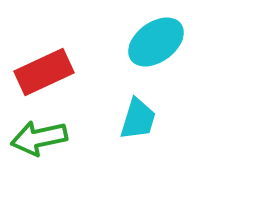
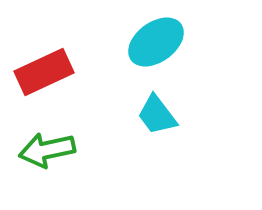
cyan trapezoid: moved 19 px right, 4 px up; rotated 126 degrees clockwise
green arrow: moved 8 px right, 12 px down
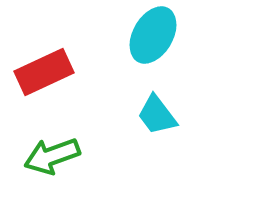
cyan ellipse: moved 3 px left, 7 px up; rotated 24 degrees counterclockwise
green arrow: moved 5 px right, 6 px down; rotated 8 degrees counterclockwise
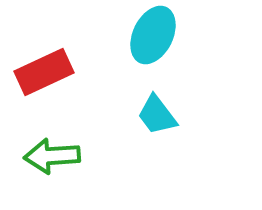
cyan ellipse: rotated 4 degrees counterclockwise
green arrow: rotated 16 degrees clockwise
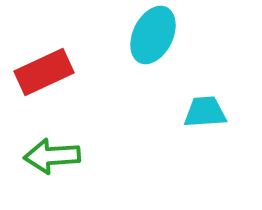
cyan trapezoid: moved 48 px right, 3 px up; rotated 123 degrees clockwise
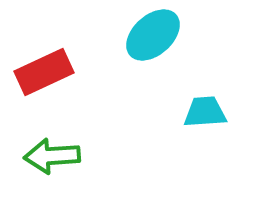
cyan ellipse: rotated 22 degrees clockwise
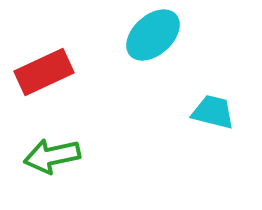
cyan trapezoid: moved 8 px right; rotated 18 degrees clockwise
green arrow: rotated 8 degrees counterclockwise
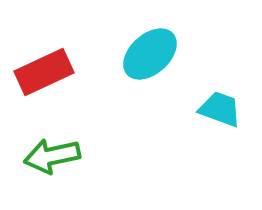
cyan ellipse: moved 3 px left, 19 px down
cyan trapezoid: moved 7 px right, 3 px up; rotated 6 degrees clockwise
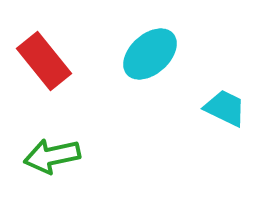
red rectangle: moved 11 px up; rotated 76 degrees clockwise
cyan trapezoid: moved 5 px right, 1 px up; rotated 6 degrees clockwise
